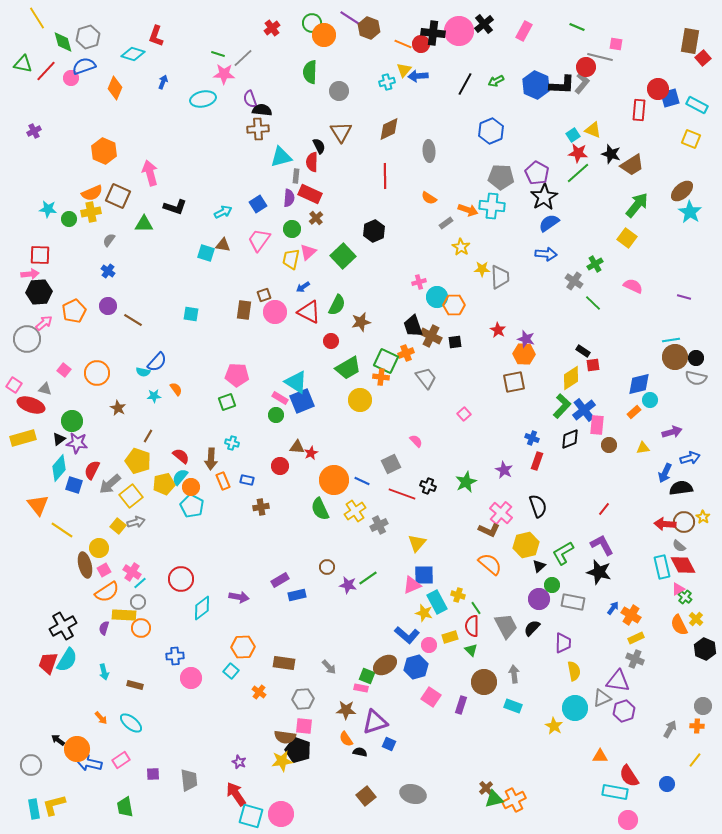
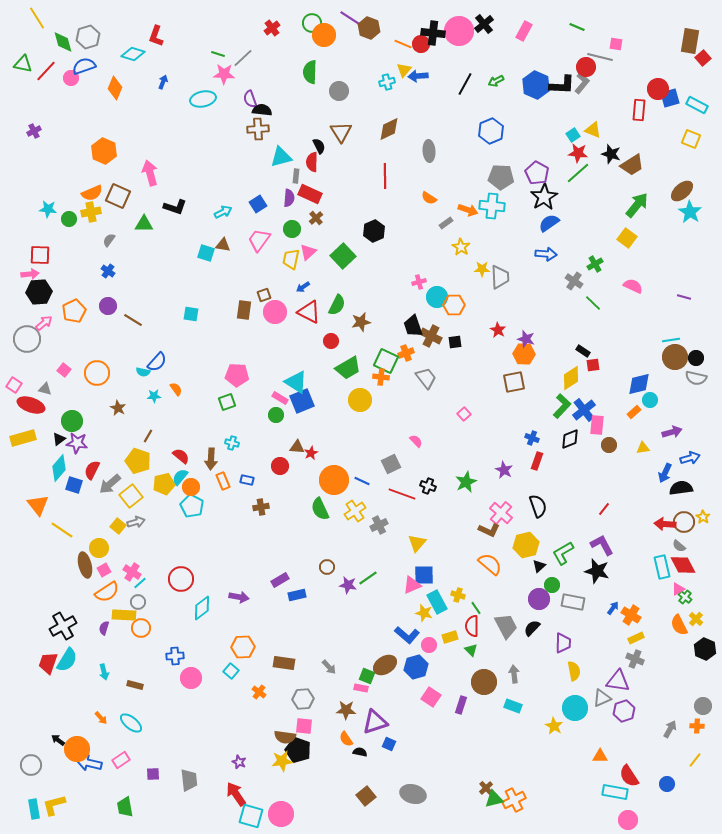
black star at (599, 572): moved 2 px left, 1 px up
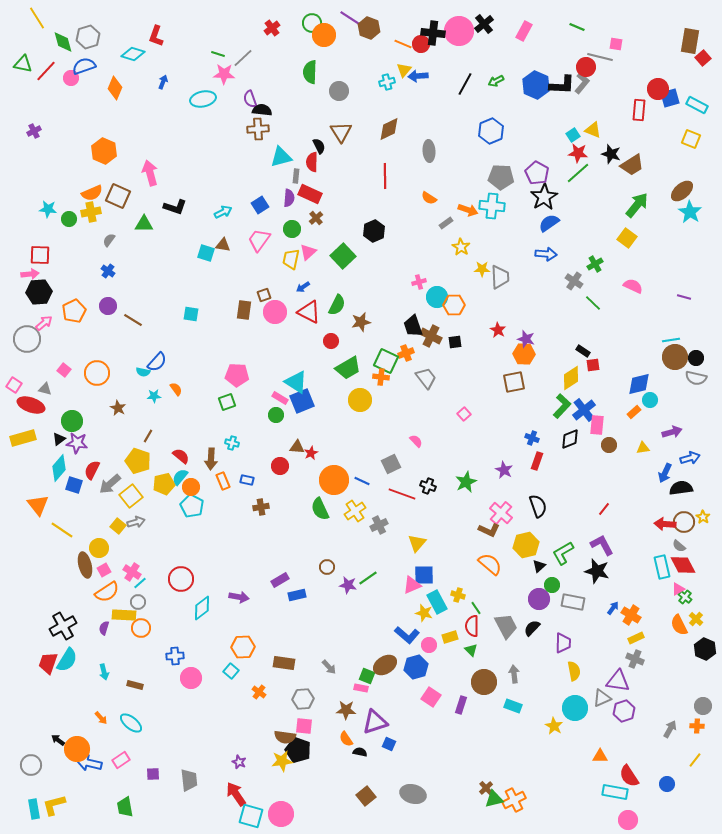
blue square at (258, 204): moved 2 px right, 1 px down
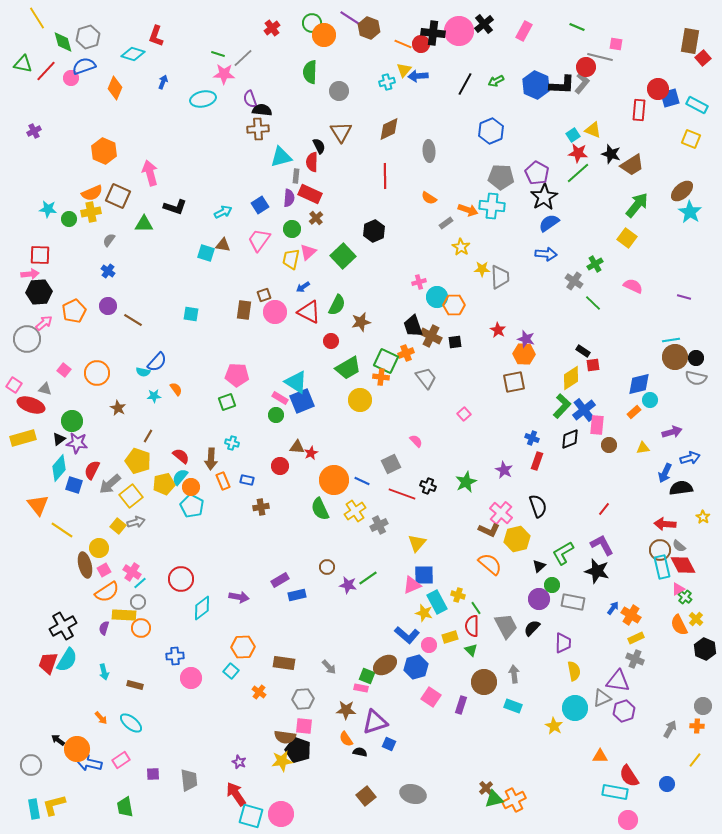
brown circle at (684, 522): moved 24 px left, 28 px down
yellow hexagon at (526, 545): moved 9 px left, 6 px up
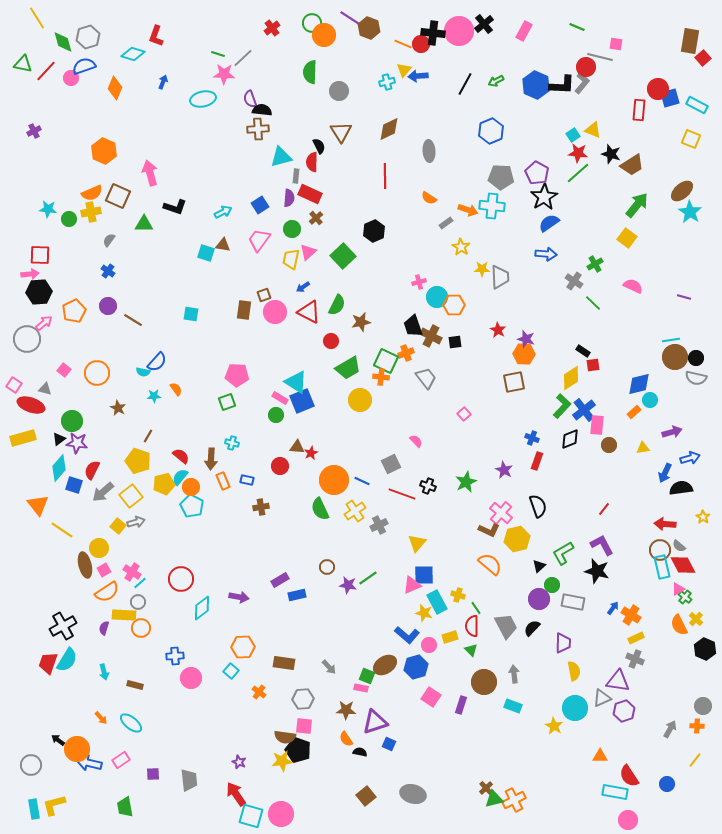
gray arrow at (110, 484): moved 7 px left, 8 px down
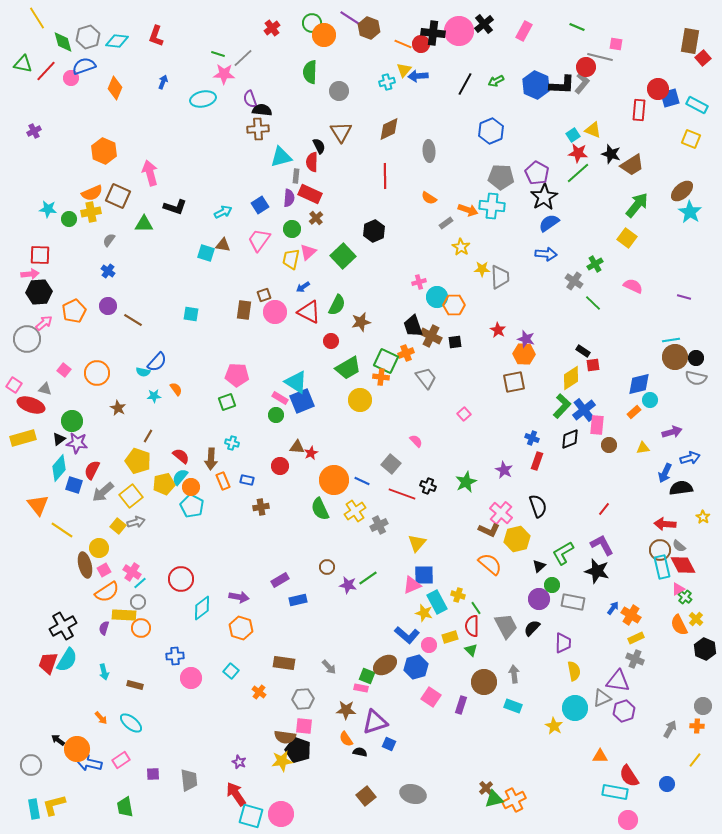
cyan diamond at (133, 54): moved 16 px left, 13 px up; rotated 10 degrees counterclockwise
gray square at (391, 464): rotated 24 degrees counterclockwise
blue rectangle at (297, 595): moved 1 px right, 5 px down
orange hexagon at (243, 647): moved 2 px left, 19 px up; rotated 20 degrees clockwise
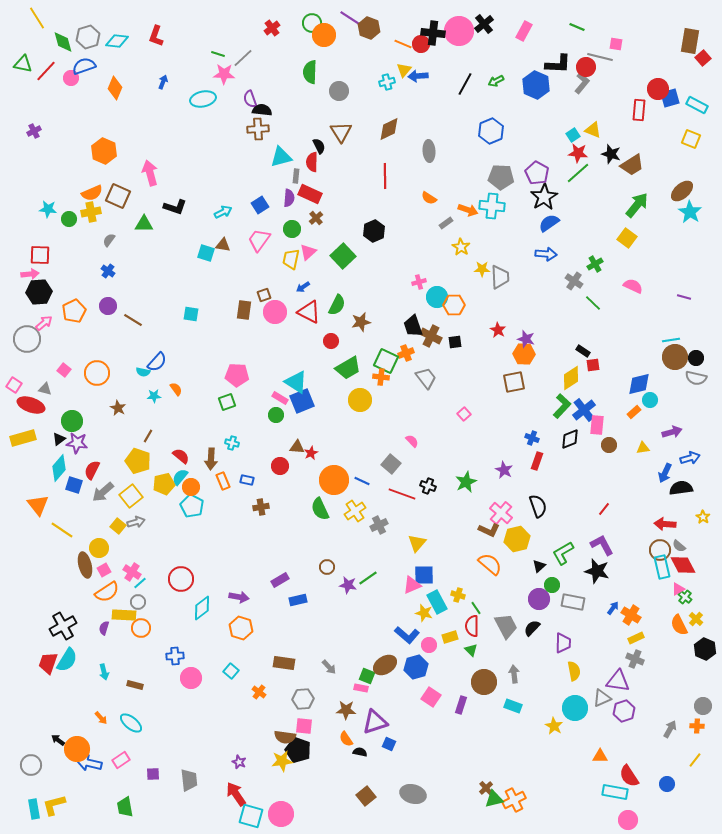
black L-shape at (562, 85): moved 4 px left, 21 px up
pink semicircle at (416, 441): moved 4 px left
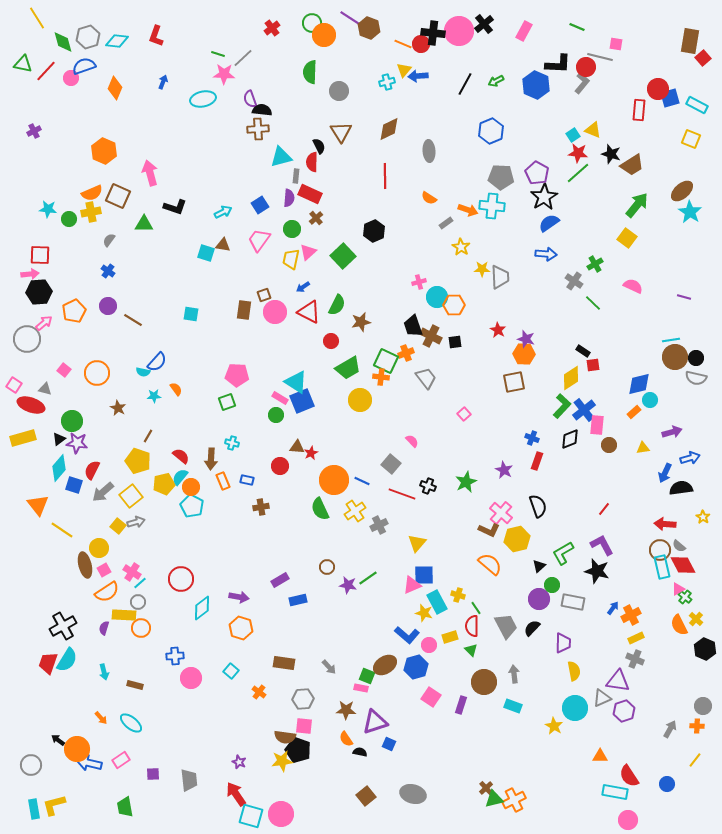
orange cross at (631, 615): rotated 30 degrees clockwise
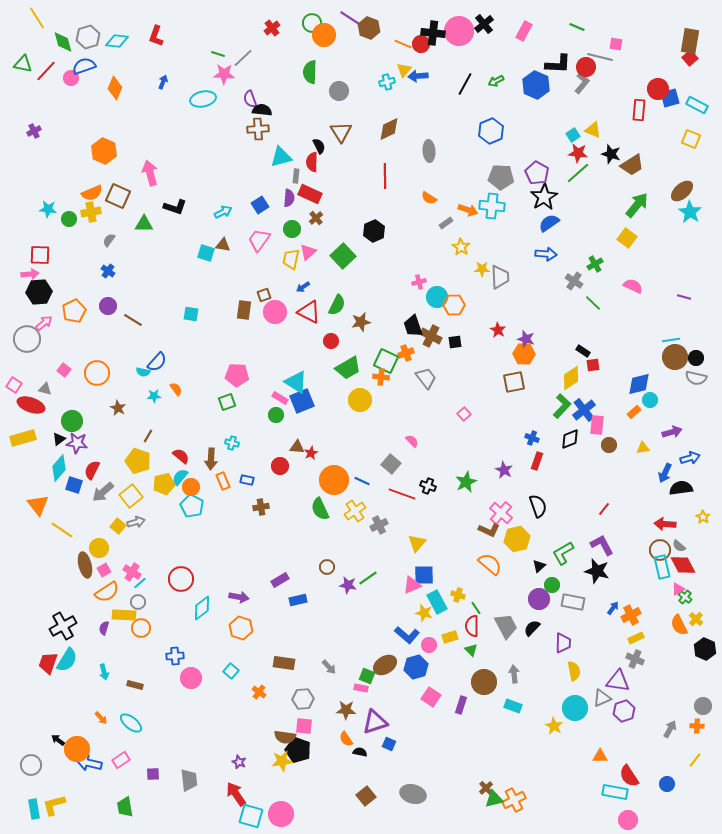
red square at (703, 58): moved 13 px left
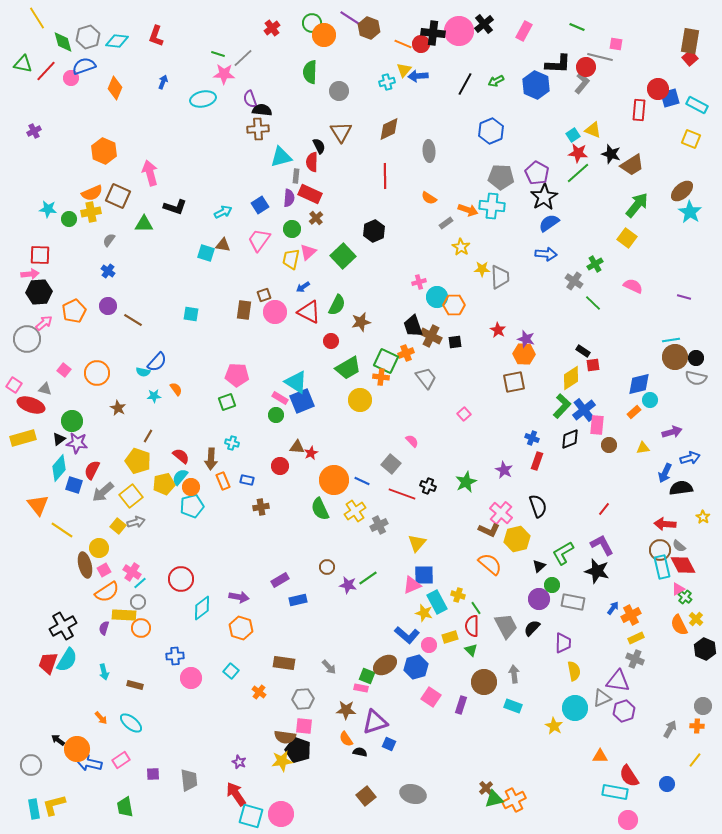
cyan pentagon at (192, 506): rotated 30 degrees clockwise
